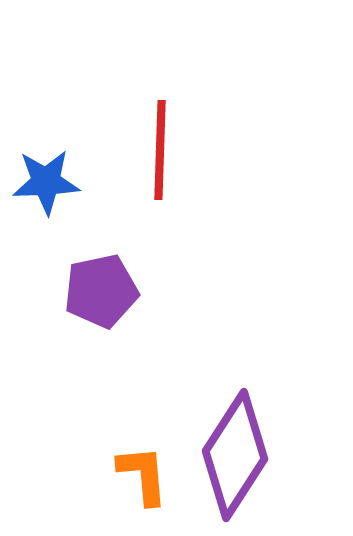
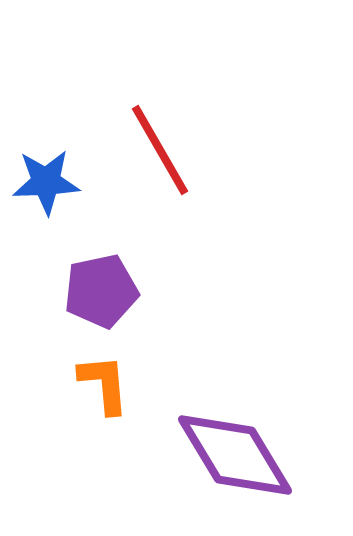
red line: rotated 32 degrees counterclockwise
purple diamond: rotated 64 degrees counterclockwise
orange L-shape: moved 39 px left, 91 px up
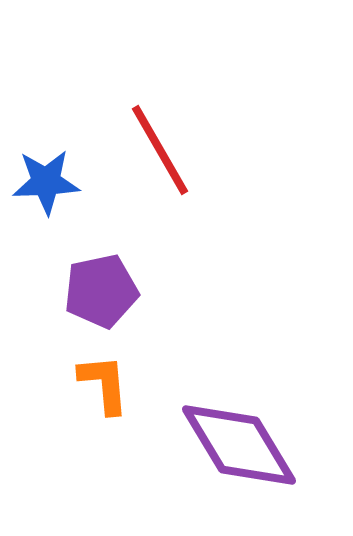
purple diamond: moved 4 px right, 10 px up
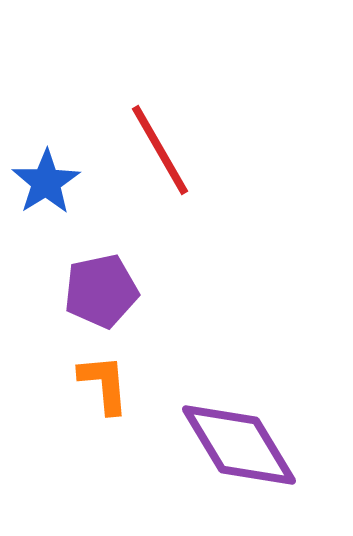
blue star: rotated 30 degrees counterclockwise
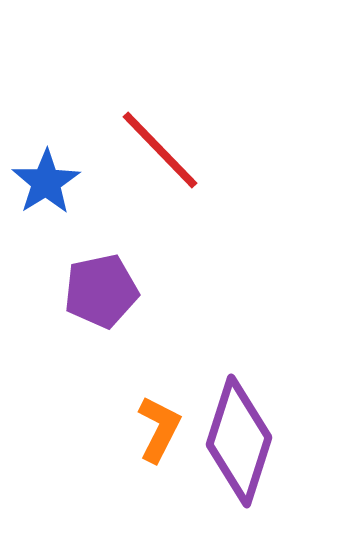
red line: rotated 14 degrees counterclockwise
orange L-shape: moved 55 px right, 45 px down; rotated 32 degrees clockwise
purple diamond: moved 4 px up; rotated 49 degrees clockwise
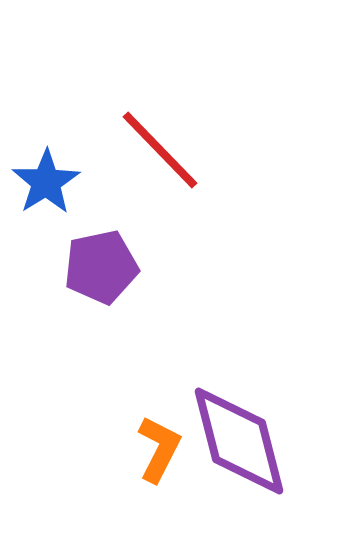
purple pentagon: moved 24 px up
orange L-shape: moved 20 px down
purple diamond: rotated 32 degrees counterclockwise
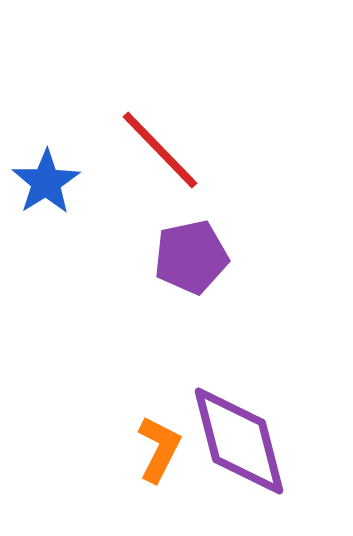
purple pentagon: moved 90 px right, 10 px up
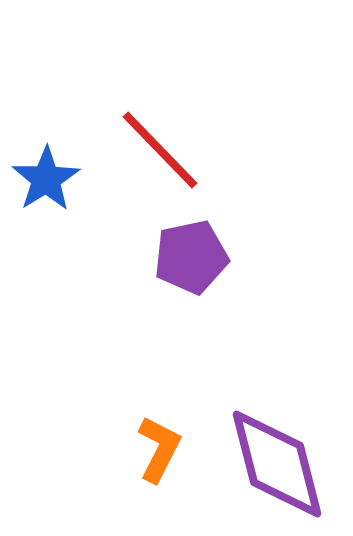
blue star: moved 3 px up
purple diamond: moved 38 px right, 23 px down
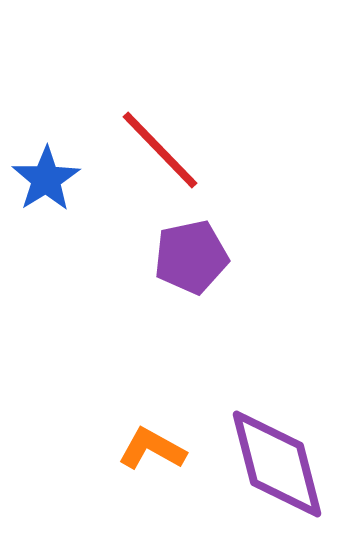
orange L-shape: moved 7 px left; rotated 88 degrees counterclockwise
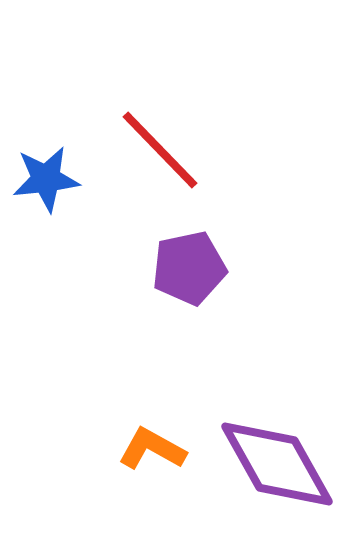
blue star: rotated 26 degrees clockwise
purple pentagon: moved 2 px left, 11 px down
purple diamond: rotated 15 degrees counterclockwise
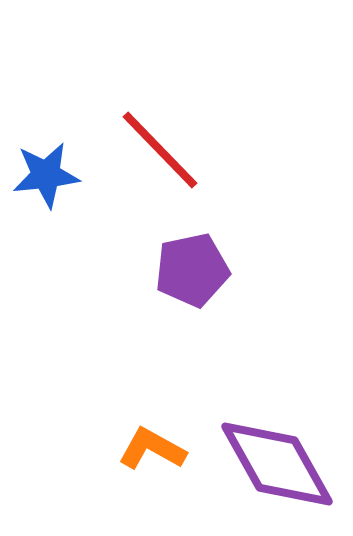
blue star: moved 4 px up
purple pentagon: moved 3 px right, 2 px down
